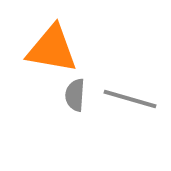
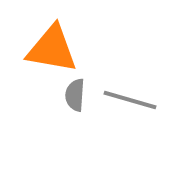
gray line: moved 1 px down
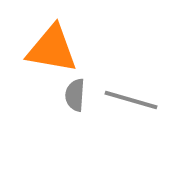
gray line: moved 1 px right
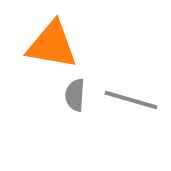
orange triangle: moved 4 px up
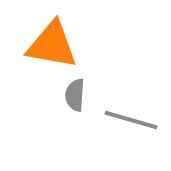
gray line: moved 20 px down
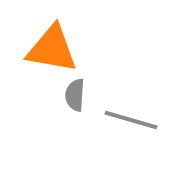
orange triangle: moved 4 px down
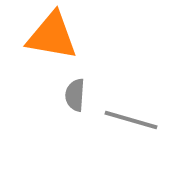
orange triangle: moved 13 px up
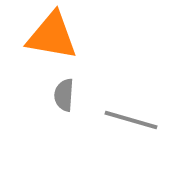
gray semicircle: moved 11 px left
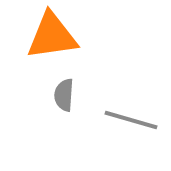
orange triangle: rotated 18 degrees counterclockwise
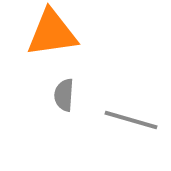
orange triangle: moved 3 px up
